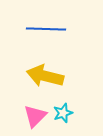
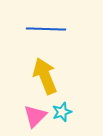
yellow arrow: rotated 54 degrees clockwise
cyan star: moved 1 px left, 1 px up
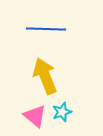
pink triangle: rotated 35 degrees counterclockwise
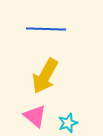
yellow arrow: rotated 129 degrees counterclockwise
cyan star: moved 6 px right, 11 px down
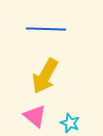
cyan star: moved 2 px right; rotated 30 degrees counterclockwise
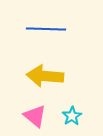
yellow arrow: rotated 66 degrees clockwise
cyan star: moved 2 px right, 7 px up; rotated 18 degrees clockwise
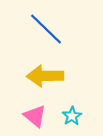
blue line: rotated 42 degrees clockwise
yellow arrow: rotated 6 degrees counterclockwise
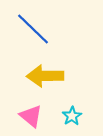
blue line: moved 13 px left
pink triangle: moved 4 px left
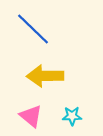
cyan star: rotated 30 degrees clockwise
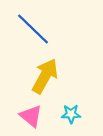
yellow arrow: rotated 120 degrees clockwise
cyan star: moved 1 px left, 2 px up
